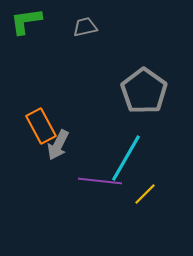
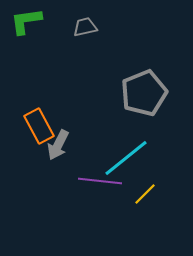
gray pentagon: moved 2 px down; rotated 15 degrees clockwise
orange rectangle: moved 2 px left
cyan line: rotated 21 degrees clockwise
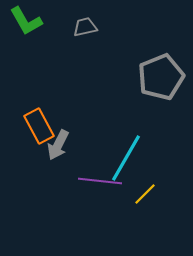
green L-shape: rotated 112 degrees counterclockwise
gray pentagon: moved 17 px right, 16 px up
cyan line: rotated 21 degrees counterclockwise
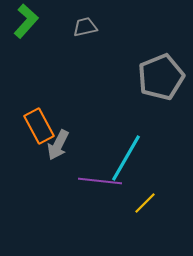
green L-shape: rotated 108 degrees counterclockwise
yellow line: moved 9 px down
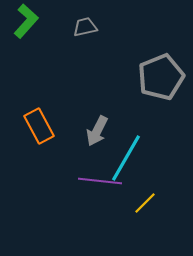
gray arrow: moved 39 px right, 14 px up
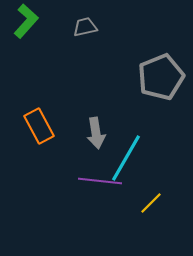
gray arrow: moved 1 px left, 2 px down; rotated 36 degrees counterclockwise
yellow line: moved 6 px right
